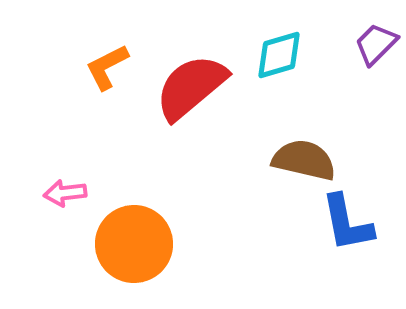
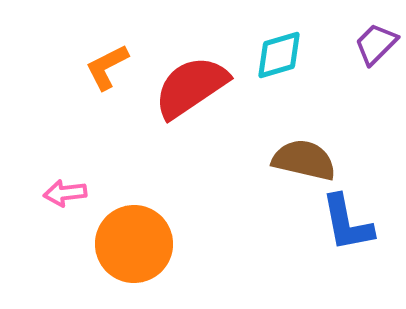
red semicircle: rotated 6 degrees clockwise
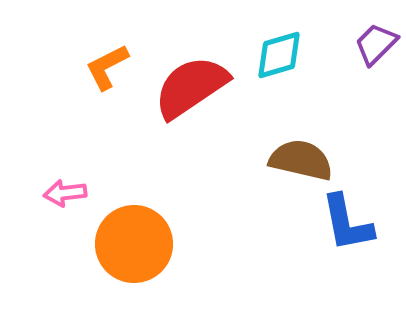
brown semicircle: moved 3 px left
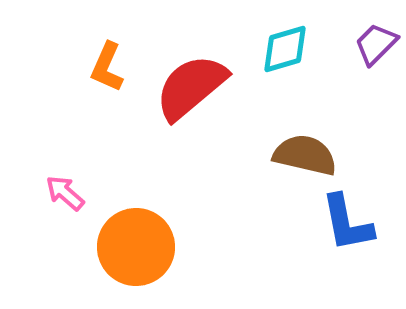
cyan diamond: moved 6 px right, 6 px up
orange L-shape: rotated 39 degrees counterclockwise
red semicircle: rotated 6 degrees counterclockwise
brown semicircle: moved 4 px right, 5 px up
pink arrow: rotated 48 degrees clockwise
orange circle: moved 2 px right, 3 px down
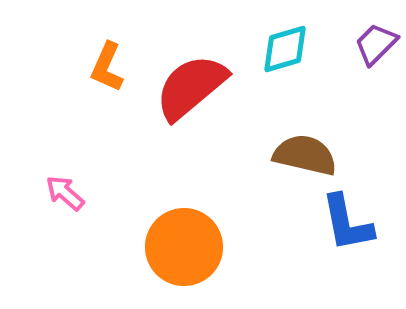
orange circle: moved 48 px right
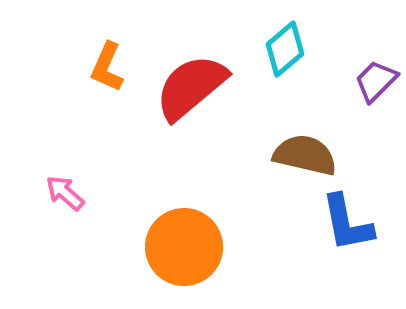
purple trapezoid: moved 37 px down
cyan diamond: rotated 24 degrees counterclockwise
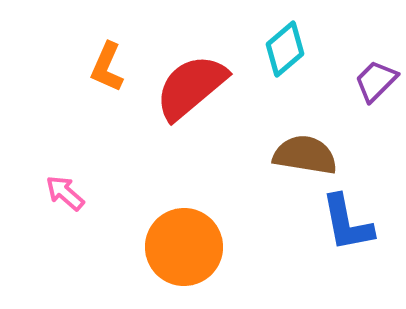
brown semicircle: rotated 4 degrees counterclockwise
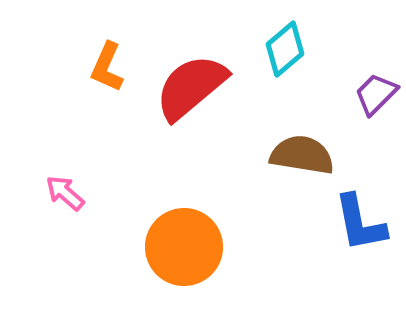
purple trapezoid: moved 13 px down
brown semicircle: moved 3 px left
blue L-shape: moved 13 px right
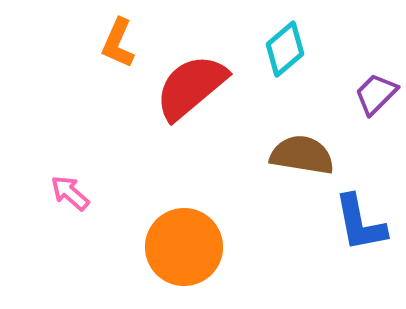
orange L-shape: moved 11 px right, 24 px up
pink arrow: moved 5 px right
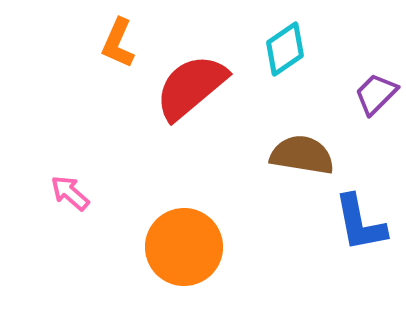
cyan diamond: rotated 6 degrees clockwise
